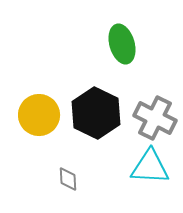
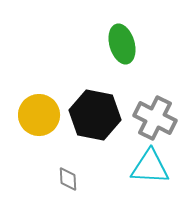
black hexagon: moved 1 px left, 2 px down; rotated 15 degrees counterclockwise
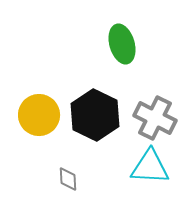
black hexagon: rotated 15 degrees clockwise
